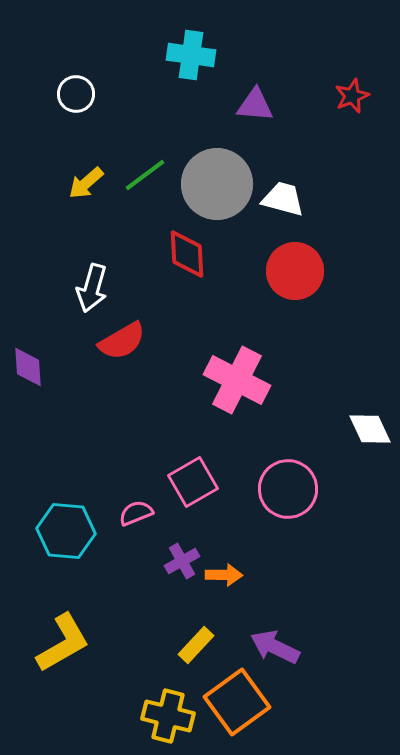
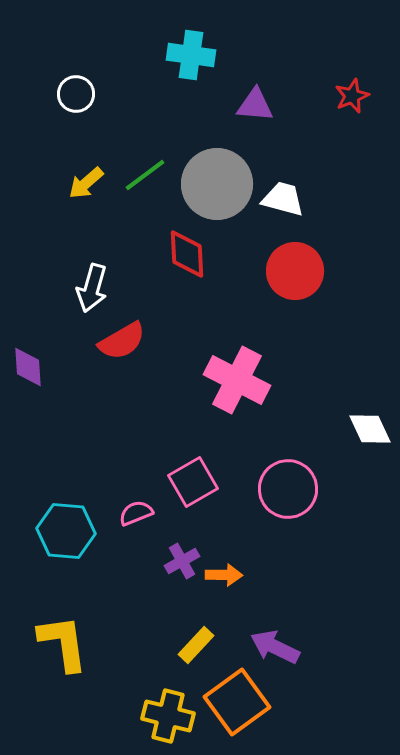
yellow L-shape: rotated 68 degrees counterclockwise
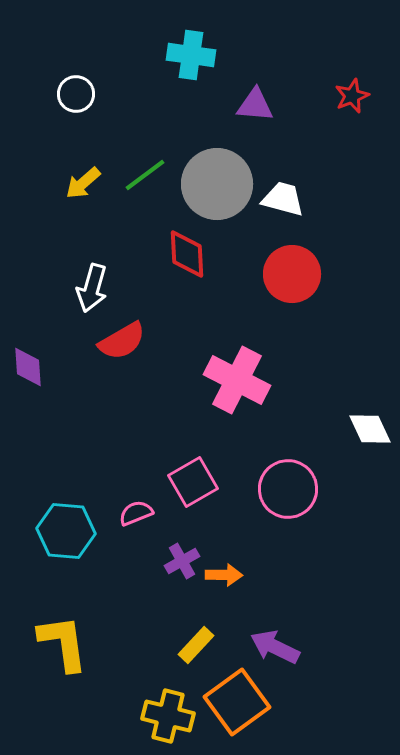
yellow arrow: moved 3 px left
red circle: moved 3 px left, 3 px down
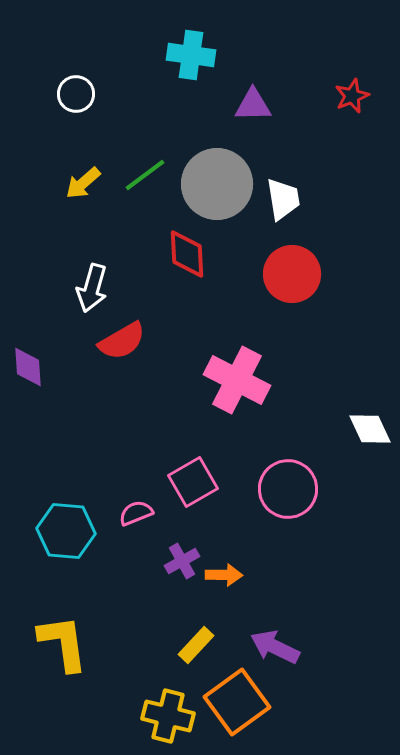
purple triangle: moved 2 px left; rotated 6 degrees counterclockwise
white trapezoid: rotated 66 degrees clockwise
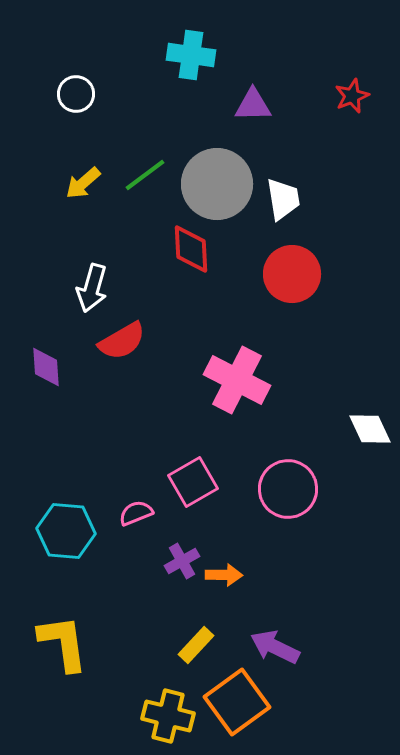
red diamond: moved 4 px right, 5 px up
purple diamond: moved 18 px right
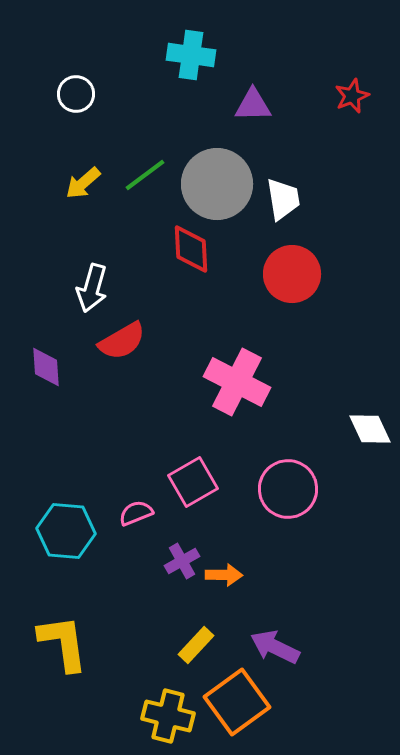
pink cross: moved 2 px down
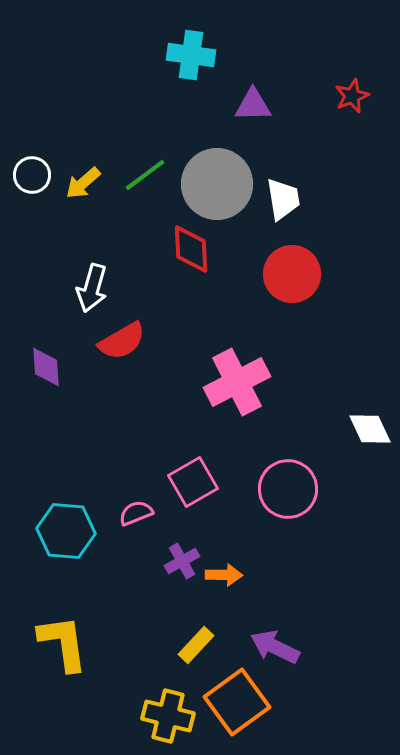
white circle: moved 44 px left, 81 px down
pink cross: rotated 36 degrees clockwise
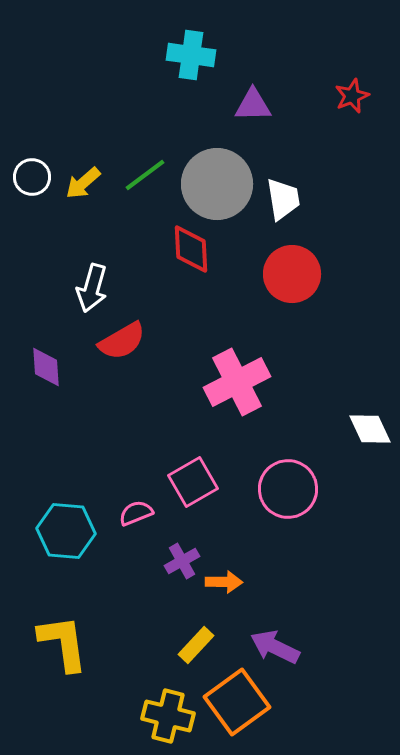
white circle: moved 2 px down
orange arrow: moved 7 px down
